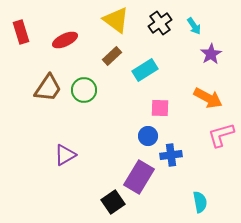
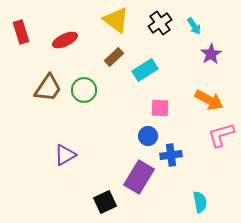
brown rectangle: moved 2 px right, 1 px down
orange arrow: moved 1 px right, 2 px down
black square: moved 8 px left; rotated 10 degrees clockwise
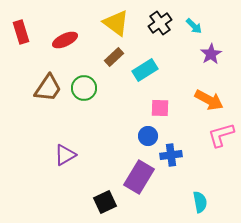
yellow triangle: moved 3 px down
cyan arrow: rotated 12 degrees counterclockwise
green circle: moved 2 px up
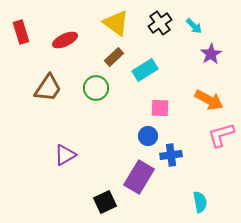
green circle: moved 12 px right
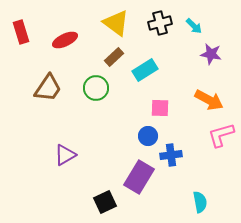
black cross: rotated 20 degrees clockwise
purple star: rotated 30 degrees counterclockwise
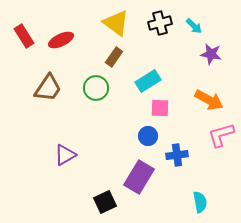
red rectangle: moved 3 px right, 4 px down; rotated 15 degrees counterclockwise
red ellipse: moved 4 px left
brown rectangle: rotated 12 degrees counterclockwise
cyan rectangle: moved 3 px right, 11 px down
blue cross: moved 6 px right
